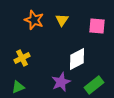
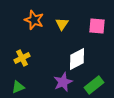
yellow triangle: moved 4 px down
purple star: moved 2 px right
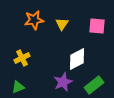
orange star: rotated 30 degrees counterclockwise
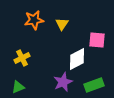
pink square: moved 14 px down
green rectangle: rotated 18 degrees clockwise
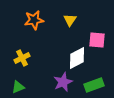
yellow triangle: moved 8 px right, 4 px up
white diamond: moved 1 px up
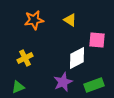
yellow triangle: rotated 32 degrees counterclockwise
yellow cross: moved 3 px right
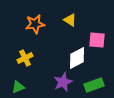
orange star: moved 1 px right, 4 px down
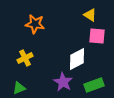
yellow triangle: moved 20 px right, 5 px up
orange star: rotated 18 degrees clockwise
pink square: moved 4 px up
white diamond: moved 1 px down
purple star: rotated 18 degrees counterclockwise
green triangle: moved 1 px right, 1 px down
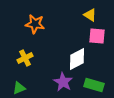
green rectangle: rotated 36 degrees clockwise
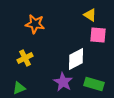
pink square: moved 1 px right, 1 px up
white diamond: moved 1 px left
green rectangle: moved 1 px up
